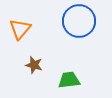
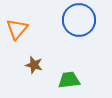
blue circle: moved 1 px up
orange triangle: moved 3 px left
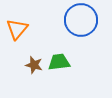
blue circle: moved 2 px right
green trapezoid: moved 10 px left, 18 px up
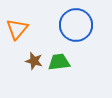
blue circle: moved 5 px left, 5 px down
brown star: moved 4 px up
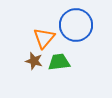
orange triangle: moved 27 px right, 9 px down
